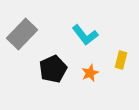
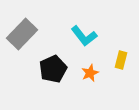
cyan L-shape: moved 1 px left, 1 px down
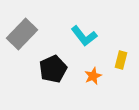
orange star: moved 3 px right, 3 px down
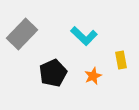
cyan L-shape: rotated 8 degrees counterclockwise
yellow rectangle: rotated 24 degrees counterclockwise
black pentagon: moved 4 px down
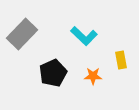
orange star: rotated 24 degrees clockwise
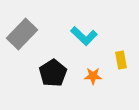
black pentagon: rotated 8 degrees counterclockwise
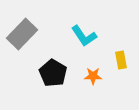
cyan L-shape: rotated 12 degrees clockwise
black pentagon: rotated 8 degrees counterclockwise
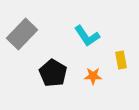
cyan L-shape: moved 3 px right
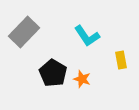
gray rectangle: moved 2 px right, 2 px up
orange star: moved 11 px left, 3 px down; rotated 18 degrees clockwise
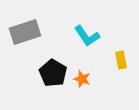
gray rectangle: moved 1 px right; rotated 28 degrees clockwise
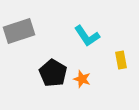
gray rectangle: moved 6 px left, 1 px up
